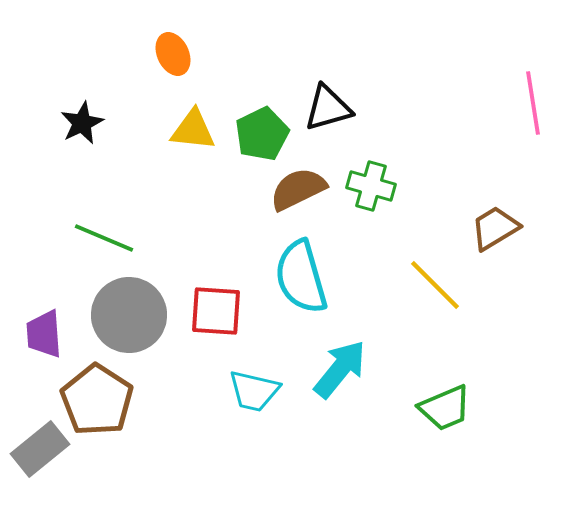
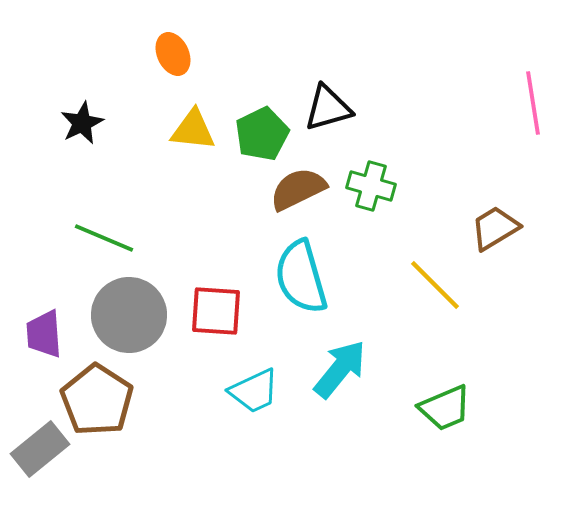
cyan trapezoid: rotated 38 degrees counterclockwise
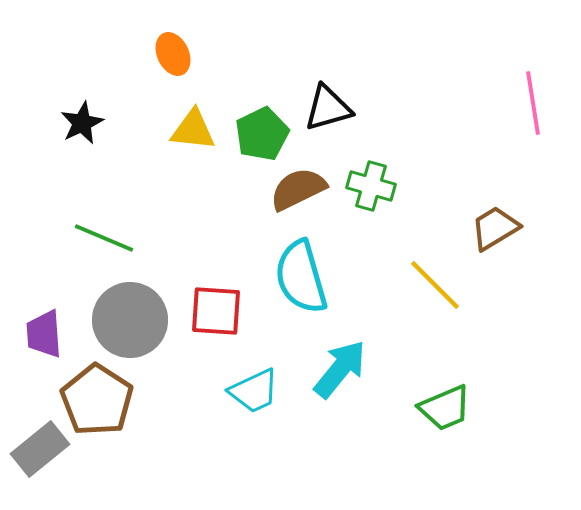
gray circle: moved 1 px right, 5 px down
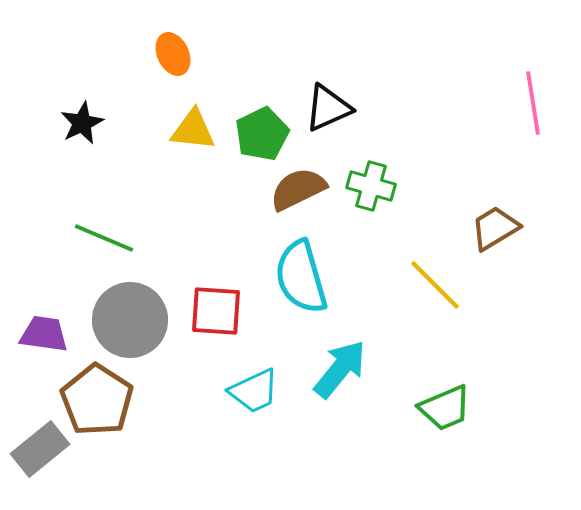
black triangle: rotated 8 degrees counterclockwise
purple trapezoid: rotated 102 degrees clockwise
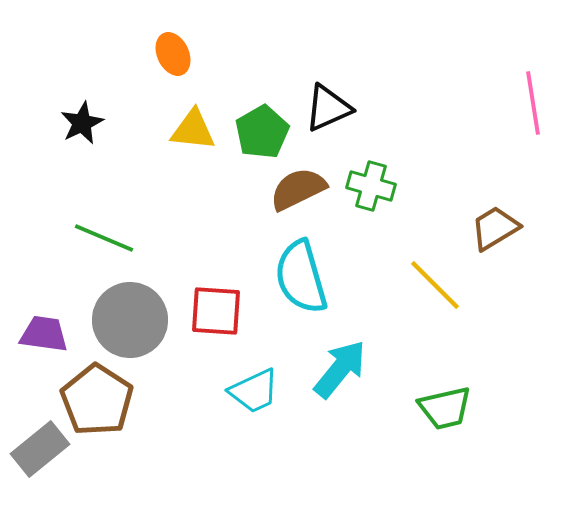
green pentagon: moved 2 px up; rotated 4 degrees counterclockwise
green trapezoid: rotated 10 degrees clockwise
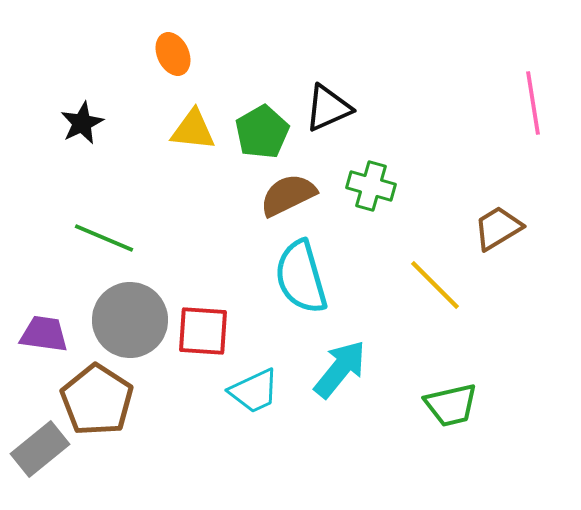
brown semicircle: moved 10 px left, 6 px down
brown trapezoid: moved 3 px right
red square: moved 13 px left, 20 px down
green trapezoid: moved 6 px right, 3 px up
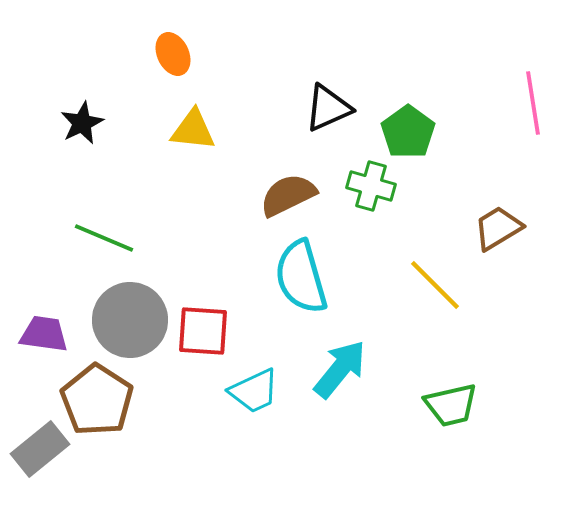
green pentagon: moved 146 px right; rotated 6 degrees counterclockwise
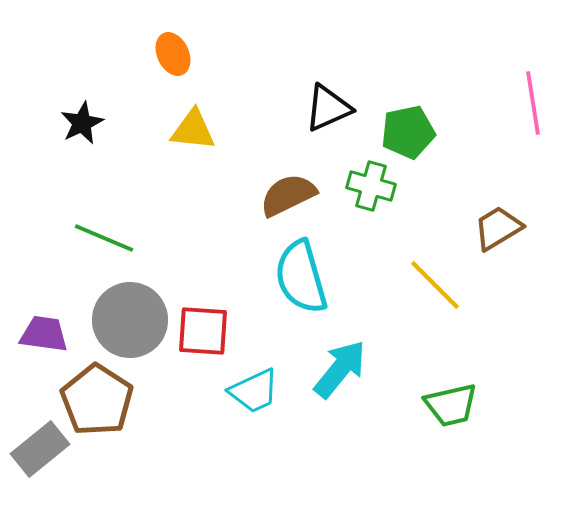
green pentagon: rotated 24 degrees clockwise
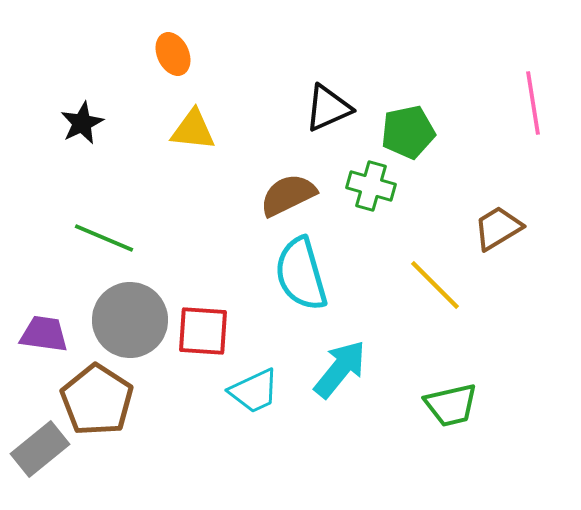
cyan semicircle: moved 3 px up
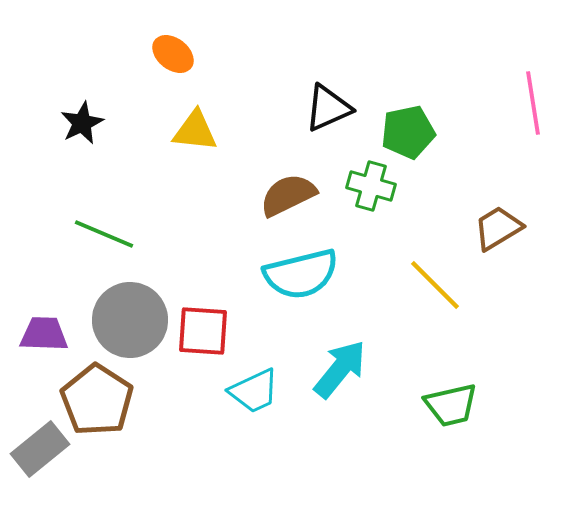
orange ellipse: rotated 27 degrees counterclockwise
yellow triangle: moved 2 px right, 1 px down
green line: moved 4 px up
cyan semicircle: rotated 88 degrees counterclockwise
purple trapezoid: rotated 6 degrees counterclockwise
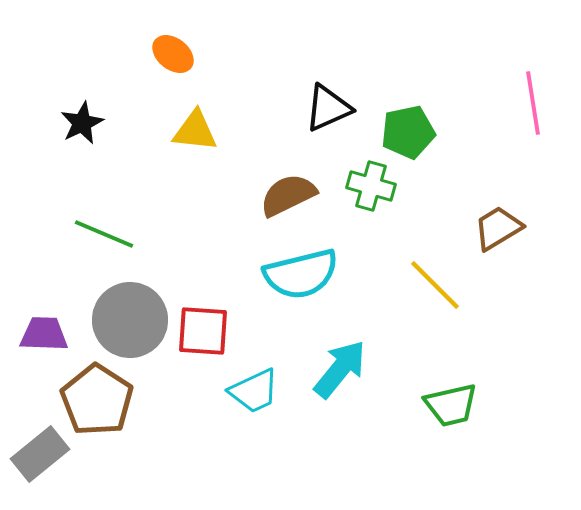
gray rectangle: moved 5 px down
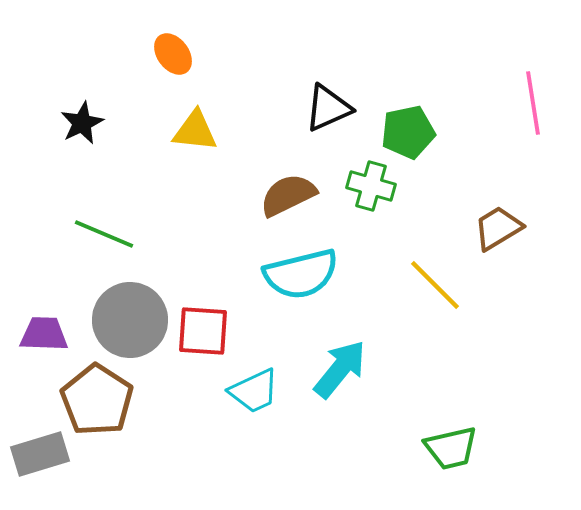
orange ellipse: rotated 15 degrees clockwise
green trapezoid: moved 43 px down
gray rectangle: rotated 22 degrees clockwise
